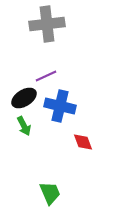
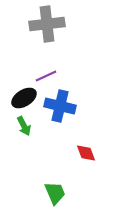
red diamond: moved 3 px right, 11 px down
green trapezoid: moved 5 px right
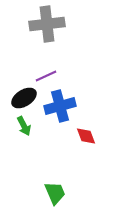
blue cross: rotated 28 degrees counterclockwise
red diamond: moved 17 px up
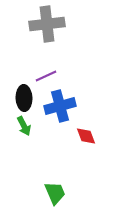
black ellipse: rotated 60 degrees counterclockwise
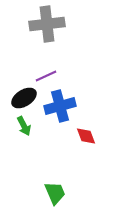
black ellipse: rotated 60 degrees clockwise
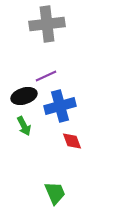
black ellipse: moved 2 px up; rotated 15 degrees clockwise
red diamond: moved 14 px left, 5 px down
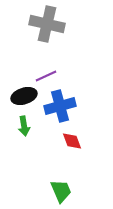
gray cross: rotated 20 degrees clockwise
green arrow: rotated 18 degrees clockwise
green trapezoid: moved 6 px right, 2 px up
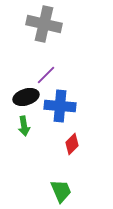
gray cross: moved 3 px left
purple line: moved 1 px up; rotated 20 degrees counterclockwise
black ellipse: moved 2 px right, 1 px down
blue cross: rotated 20 degrees clockwise
red diamond: moved 3 px down; rotated 65 degrees clockwise
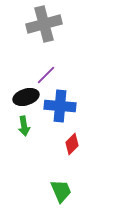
gray cross: rotated 28 degrees counterclockwise
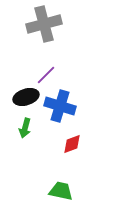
blue cross: rotated 12 degrees clockwise
green arrow: moved 1 px right, 2 px down; rotated 24 degrees clockwise
red diamond: rotated 25 degrees clockwise
green trapezoid: rotated 55 degrees counterclockwise
